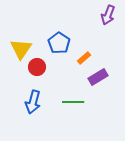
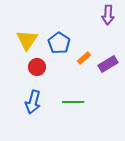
purple arrow: rotated 18 degrees counterclockwise
yellow triangle: moved 6 px right, 9 px up
purple rectangle: moved 10 px right, 13 px up
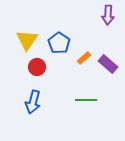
purple rectangle: rotated 72 degrees clockwise
green line: moved 13 px right, 2 px up
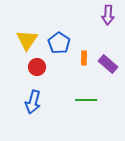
orange rectangle: rotated 48 degrees counterclockwise
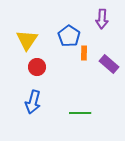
purple arrow: moved 6 px left, 4 px down
blue pentagon: moved 10 px right, 7 px up
orange rectangle: moved 5 px up
purple rectangle: moved 1 px right
green line: moved 6 px left, 13 px down
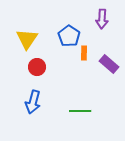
yellow triangle: moved 1 px up
green line: moved 2 px up
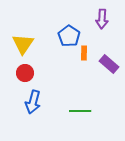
yellow triangle: moved 4 px left, 5 px down
red circle: moved 12 px left, 6 px down
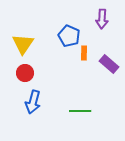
blue pentagon: rotated 10 degrees counterclockwise
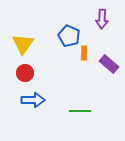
blue arrow: moved 2 px up; rotated 105 degrees counterclockwise
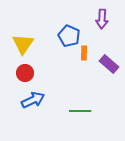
blue arrow: rotated 25 degrees counterclockwise
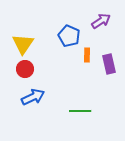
purple arrow: moved 1 px left, 2 px down; rotated 126 degrees counterclockwise
orange rectangle: moved 3 px right, 2 px down
purple rectangle: rotated 36 degrees clockwise
red circle: moved 4 px up
blue arrow: moved 3 px up
